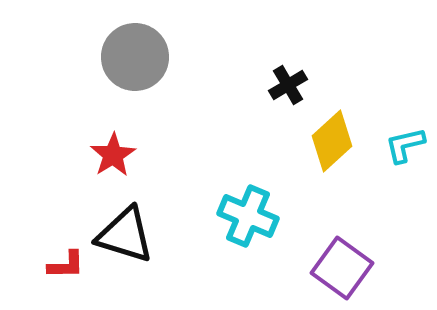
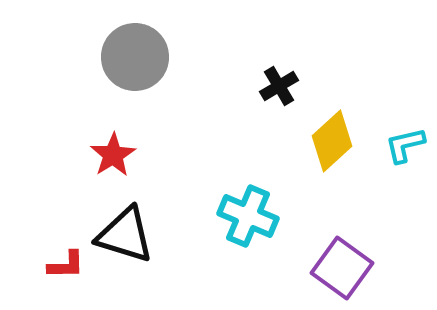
black cross: moved 9 px left, 1 px down
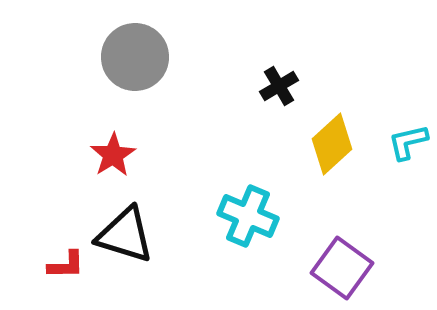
yellow diamond: moved 3 px down
cyan L-shape: moved 3 px right, 3 px up
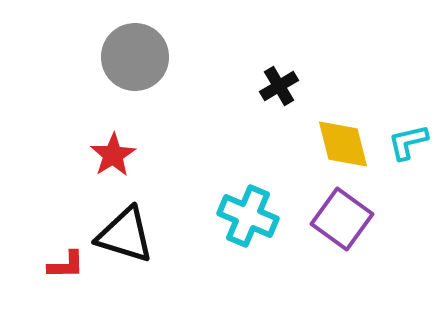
yellow diamond: moved 11 px right; rotated 62 degrees counterclockwise
purple square: moved 49 px up
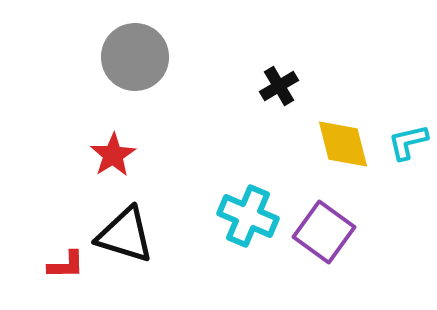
purple square: moved 18 px left, 13 px down
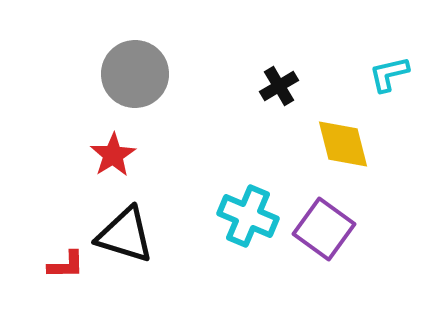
gray circle: moved 17 px down
cyan L-shape: moved 19 px left, 68 px up
purple square: moved 3 px up
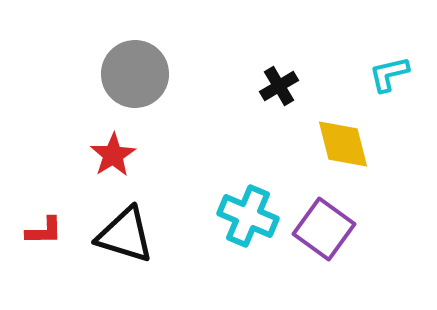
red L-shape: moved 22 px left, 34 px up
